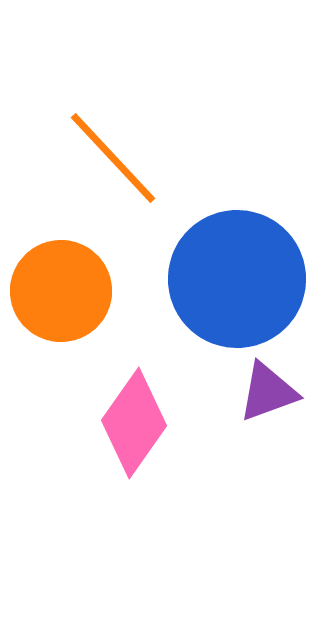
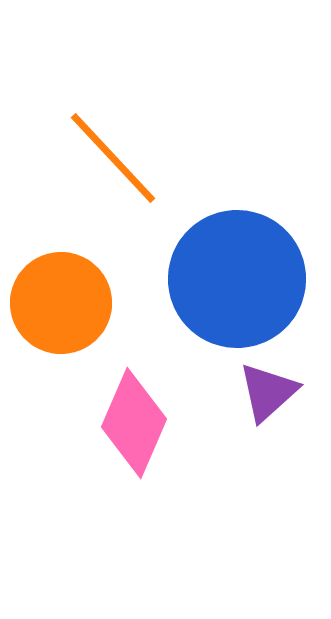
orange circle: moved 12 px down
purple triangle: rotated 22 degrees counterclockwise
pink diamond: rotated 12 degrees counterclockwise
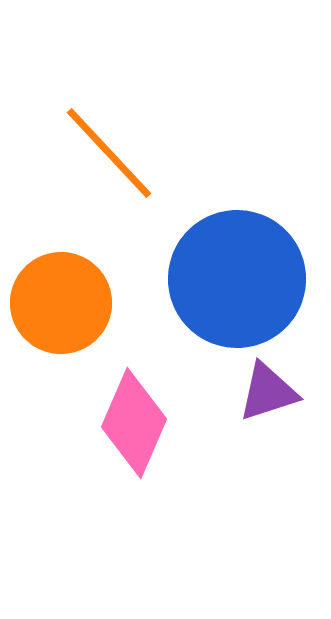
orange line: moved 4 px left, 5 px up
purple triangle: rotated 24 degrees clockwise
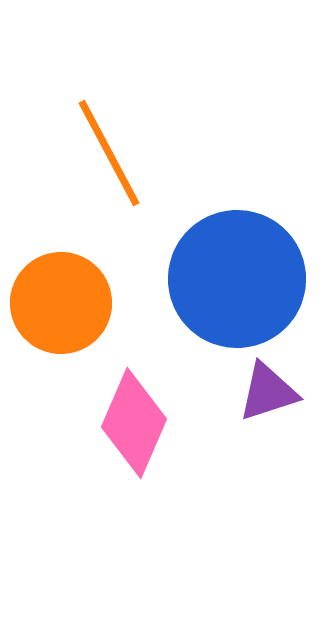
orange line: rotated 15 degrees clockwise
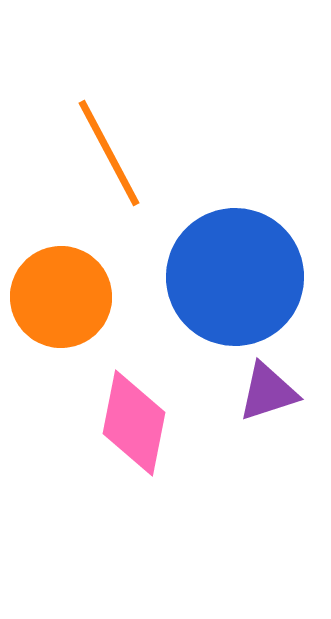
blue circle: moved 2 px left, 2 px up
orange circle: moved 6 px up
pink diamond: rotated 12 degrees counterclockwise
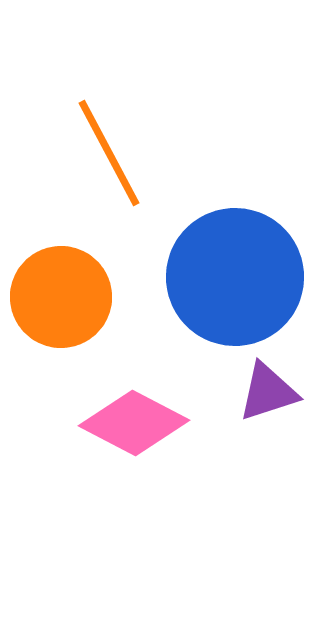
pink diamond: rotated 74 degrees counterclockwise
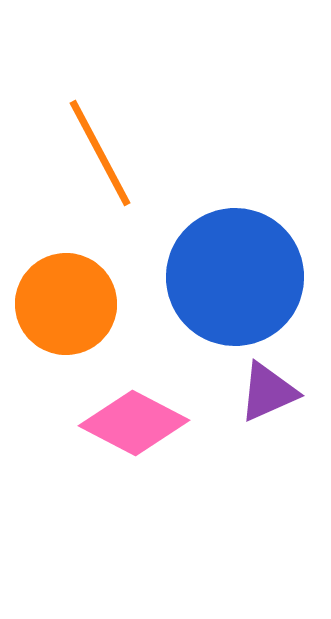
orange line: moved 9 px left
orange circle: moved 5 px right, 7 px down
purple triangle: rotated 6 degrees counterclockwise
